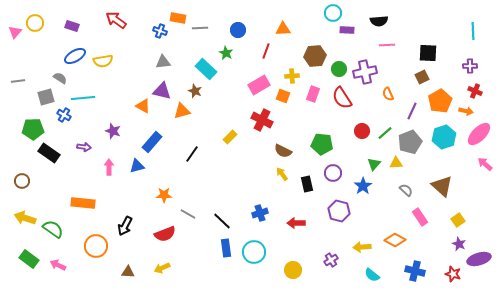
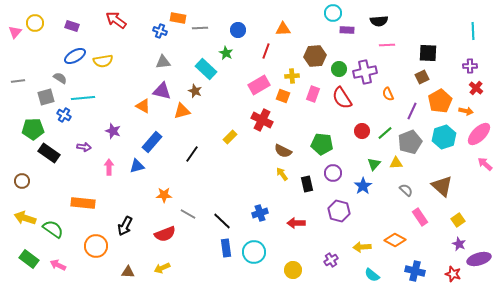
red cross at (475, 91): moved 1 px right, 3 px up; rotated 16 degrees clockwise
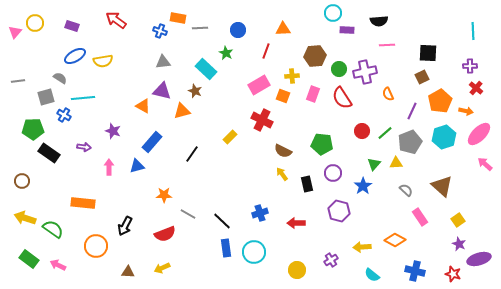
yellow circle at (293, 270): moved 4 px right
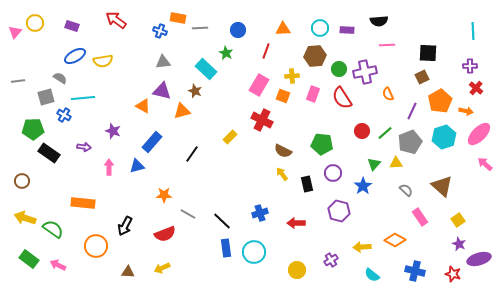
cyan circle at (333, 13): moved 13 px left, 15 px down
pink rectangle at (259, 85): rotated 30 degrees counterclockwise
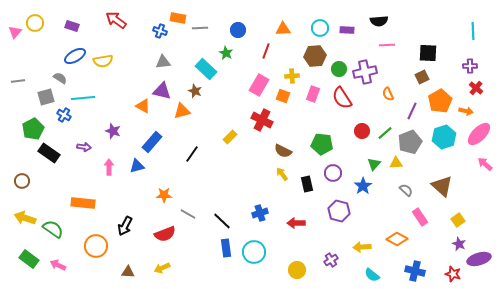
green pentagon at (33, 129): rotated 25 degrees counterclockwise
orange diamond at (395, 240): moved 2 px right, 1 px up
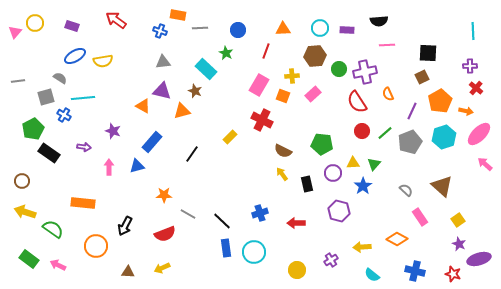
orange rectangle at (178, 18): moved 3 px up
pink rectangle at (313, 94): rotated 28 degrees clockwise
red semicircle at (342, 98): moved 15 px right, 4 px down
yellow triangle at (396, 163): moved 43 px left
yellow arrow at (25, 218): moved 6 px up
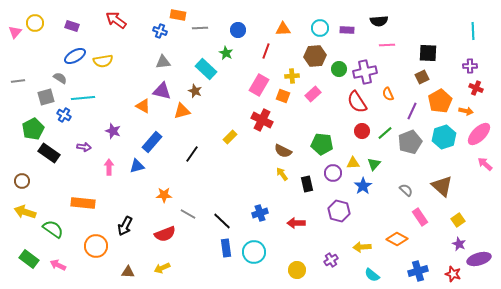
red cross at (476, 88): rotated 16 degrees counterclockwise
blue cross at (415, 271): moved 3 px right; rotated 30 degrees counterclockwise
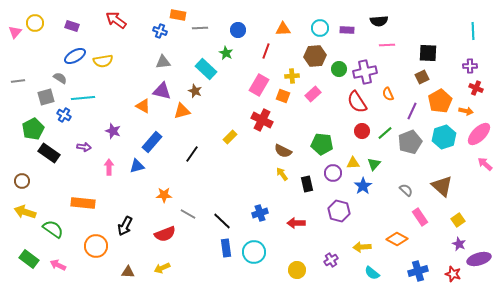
cyan semicircle at (372, 275): moved 2 px up
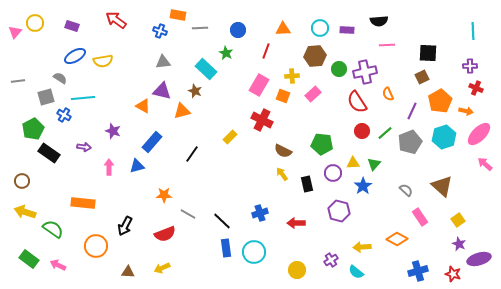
cyan semicircle at (372, 273): moved 16 px left, 1 px up
